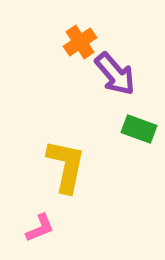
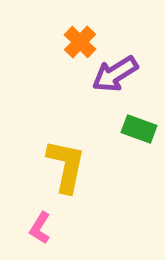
orange cross: rotated 12 degrees counterclockwise
purple arrow: rotated 99 degrees clockwise
pink L-shape: rotated 144 degrees clockwise
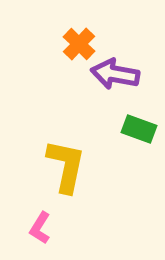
orange cross: moved 1 px left, 2 px down
purple arrow: rotated 42 degrees clockwise
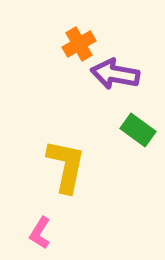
orange cross: rotated 16 degrees clockwise
green rectangle: moved 1 px left, 1 px down; rotated 16 degrees clockwise
pink L-shape: moved 5 px down
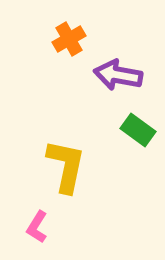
orange cross: moved 10 px left, 5 px up
purple arrow: moved 3 px right, 1 px down
pink L-shape: moved 3 px left, 6 px up
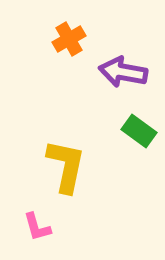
purple arrow: moved 5 px right, 3 px up
green rectangle: moved 1 px right, 1 px down
pink L-shape: rotated 48 degrees counterclockwise
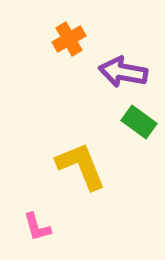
green rectangle: moved 9 px up
yellow L-shape: moved 15 px right; rotated 34 degrees counterclockwise
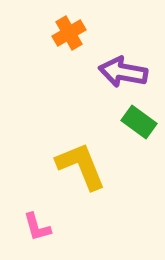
orange cross: moved 6 px up
